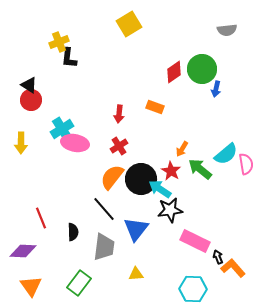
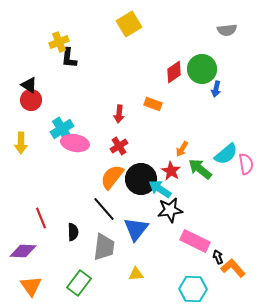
orange rectangle: moved 2 px left, 3 px up
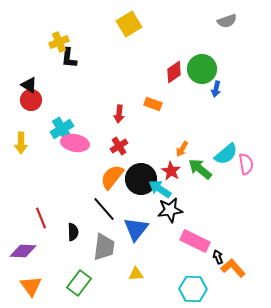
gray semicircle: moved 9 px up; rotated 12 degrees counterclockwise
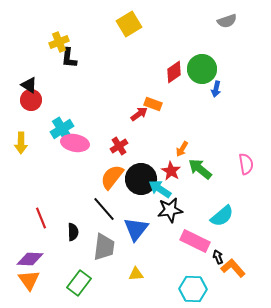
red arrow: moved 20 px right; rotated 132 degrees counterclockwise
cyan semicircle: moved 4 px left, 62 px down
purple diamond: moved 7 px right, 8 px down
orange triangle: moved 2 px left, 6 px up
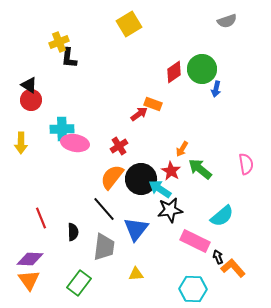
cyan cross: rotated 30 degrees clockwise
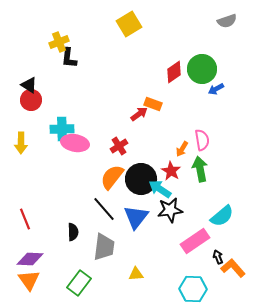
blue arrow: rotated 49 degrees clockwise
pink semicircle: moved 44 px left, 24 px up
green arrow: rotated 40 degrees clockwise
red line: moved 16 px left, 1 px down
blue triangle: moved 12 px up
pink rectangle: rotated 60 degrees counterclockwise
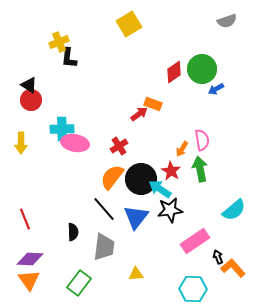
cyan semicircle: moved 12 px right, 6 px up
